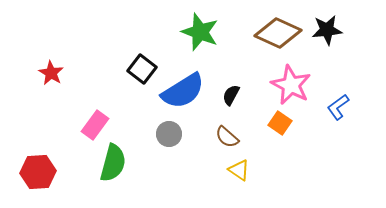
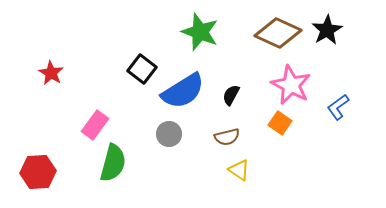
black star: rotated 24 degrees counterclockwise
brown semicircle: rotated 55 degrees counterclockwise
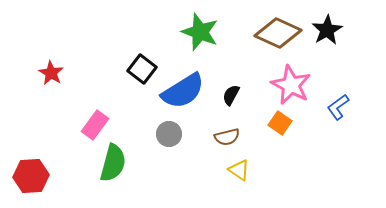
red hexagon: moved 7 px left, 4 px down
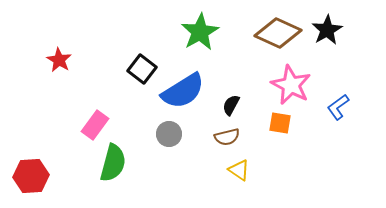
green star: rotated 21 degrees clockwise
red star: moved 8 px right, 13 px up
black semicircle: moved 10 px down
orange square: rotated 25 degrees counterclockwise
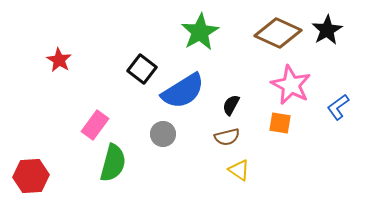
gray circle: moved 6 px left
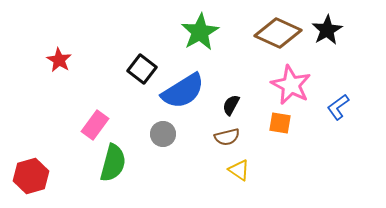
red hexagon: rotated 12 degrees counterclockwise
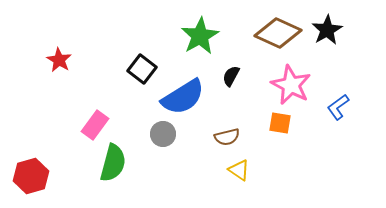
green star: moved 4 px down
blue semicircle: moved 6 px down
black semicircle: moved 29 px up
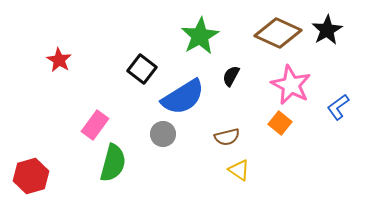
orange square: rotated 30 degrees clockwise
